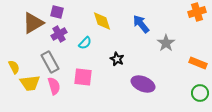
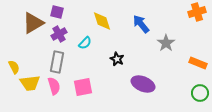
gray rectangle: moved 7 px right; rotated 40 degrees clockwise
pink square: moved 10 px down; rotated 18 degrees counterclockwise
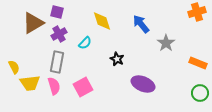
pink square: rotated 18 degrees counterclockwise
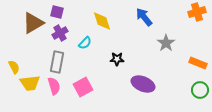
blue arrow: moved 3 px right, 7 px up
purple cross: moved 1 px right, 1 px up
black star: rotated 24 degrees counterclockwise
green circle: moved 3 px up
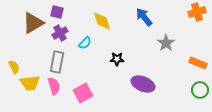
pink square: moved 6 px down
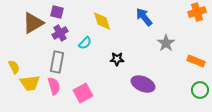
orange rectangle: moved 2 px left, 2 px up
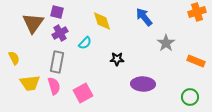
brown triangle: rotated 25 degrees counterclockwise
yellow semicircle: moved 9 px up
purple ellipse: rotated 20 degrees counterclockwise
green circle: moved 10 px left, 7 px down
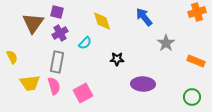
yellow semicircle: moved 2 px left, 1 px up
green circle: moved 2 px right
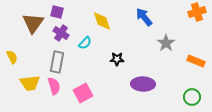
purple cross: moved 1 px right; rotated 28 degrees counterclockwise
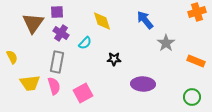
purple square: rotated 16 degrees counterclockwise
blue arrow: moved 1 px right, 3 px down
black star: moved 3 px left
